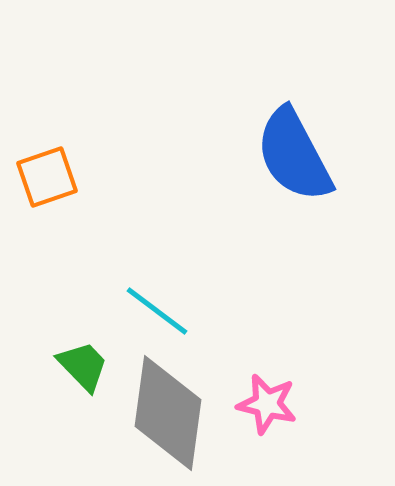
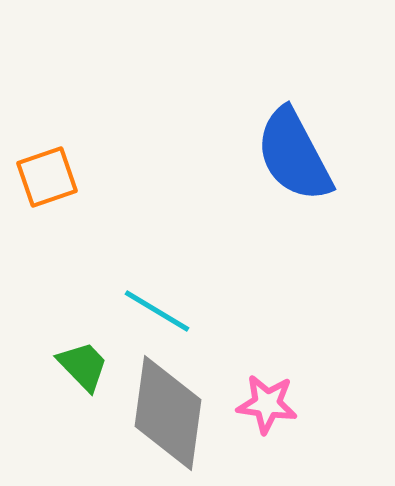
cyan line: rotated 6 degrees counterclockwise
pink star: rotated 6 degrees counterclockwise
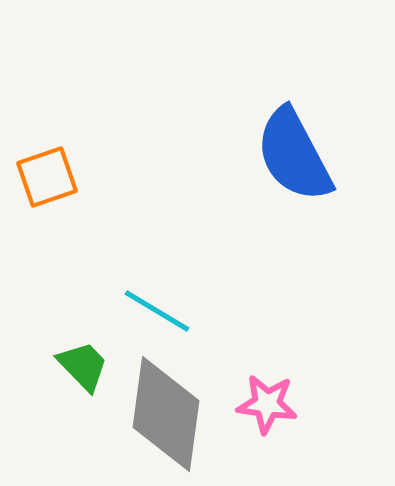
gray diamond: moved 2 px left, 1 px down
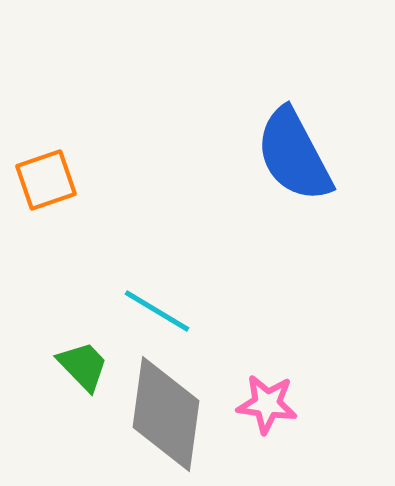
orange square: moved 1 px left, 3 px down
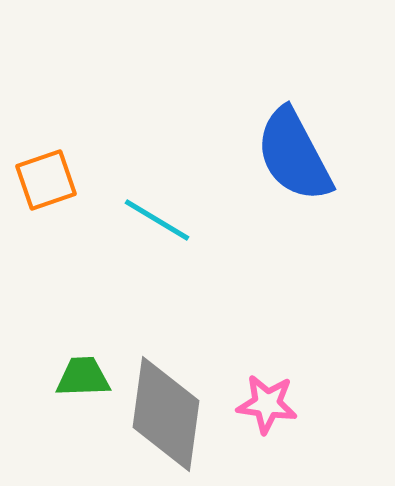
cyan line: moved 91 px up
green trapezoid: moved 11 px down; rotated 48 degrees counterclockwise
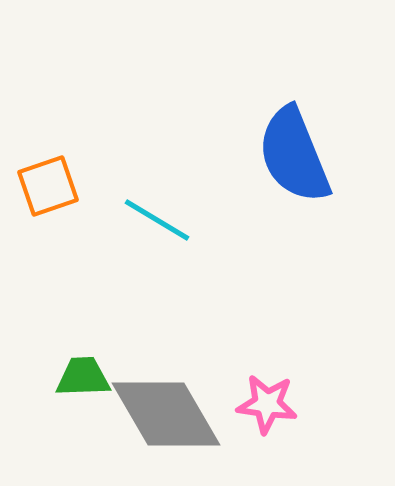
blue semicircle: rotated 6 degrees clockwise
orange square: moved 2 px right, 6 px down
gray diamond: rotated 38 degrees counterclockwise
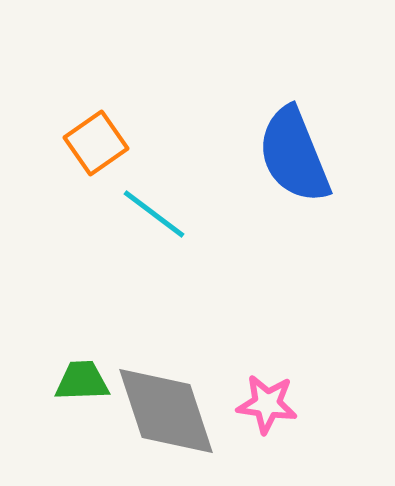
orange square: moved 48 px right, 43 px up; rotated 16 degrees counterclockwise
cyan line: moved 3 px left, 6 px up; rotated 6 degrees clockwise
green trapezoid: moved 1 px left, 4 px down
gray diamond: moved 3 px up; rotated 12 degrees clockwise
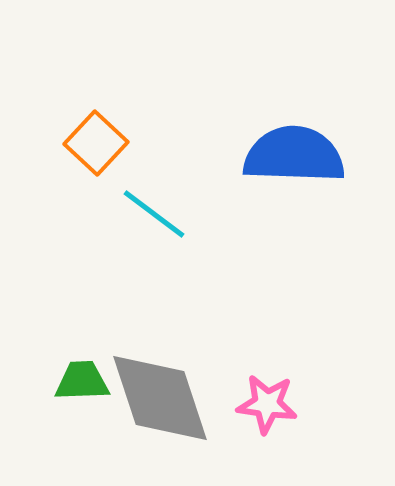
orange square: rotated 12 degrees counterclockwise
blue semicircle: rotated 114 degrees clockwise
gray diamond: moved 6 px left, 13 px up
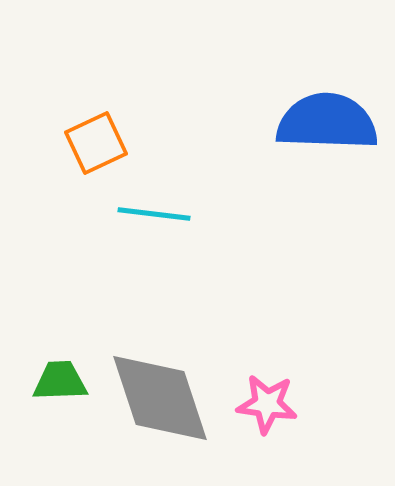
orange square: rotated 22 degrees clockwise
blue semicircle: moved 33 px right, 33 px up
cyan line: rotated 30 degrees counterclockwise
green trapezoid: moved 22 px left
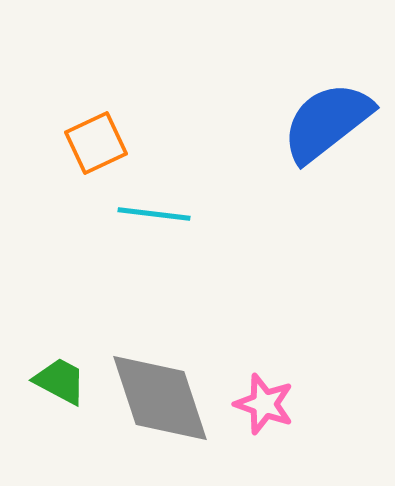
blue semicircle: rotated 40 degrees counterclockwise
green trapezoid: rotated 30 degrees clockwise
pink star: moved 3 px left; rotated 12 degrees clockwise
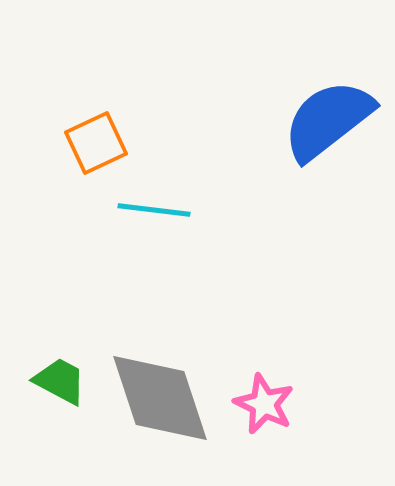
blue semicircle: moved 1 px right, 2 px up
cyan line: moved 4 px up
pink star: rotated 6 degrees clockwise
